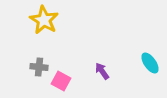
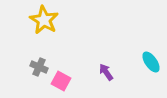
cyan ellipse: moved 1 px right, 1 px up
gray cross: rotated 18 degrees clockwise
purple arrow: moved 4 px right, 1 px down
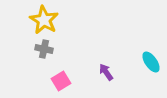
gray cross: moved 5 px right, 18 px up; rotated 12 degrees counterclockwise
pink square: rotated 30 degrees clockwise
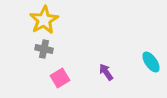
yellow star: rotated 12 degrees clockwise
pink square: moved 1 px left, 3 px up
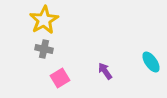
purple arrow: moved 1 px left, 1 px up
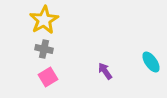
pink square: moved 12 px left, 1 px up
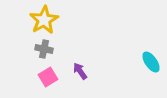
purple arrow: moved 25 px left
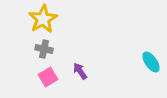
yellow star: moved 1 px left, 1 px up
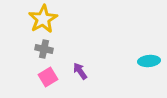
cyan ellipse: moved 2 px left, 1 px up; rotated 60 degrees counterclockwise
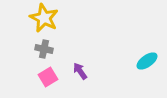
yellow star: moved 1 px right, 1 px up; rotated 16 degrees counterclockwise
cyan ellipse: moved 2 px left; rotated 30 degrees counterclockwise
